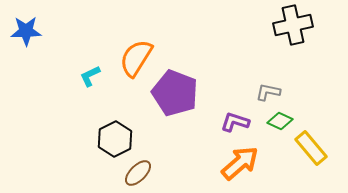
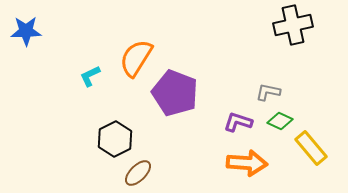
purple L-shape: moved 3 px right
orange arrow: moved 7 px right; rotated 45 degrees clockwise
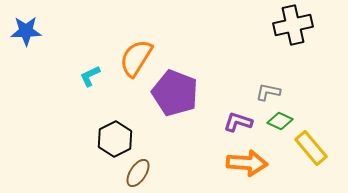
brown ellipse: rotated 12 degrees counterclockwise
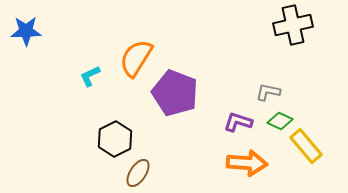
yellow rectangle: moved 5 px left, 2 px up
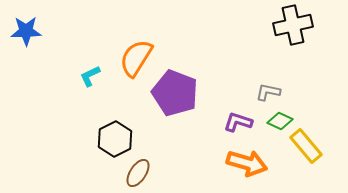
orange arrow: rotated 12 degrees clockwise
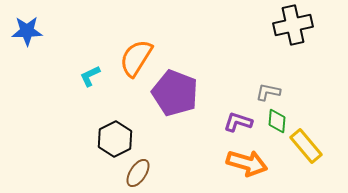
blue star: moved 1 px right
green diamond: moved 3 px left; rotated 70 degrees clockwise
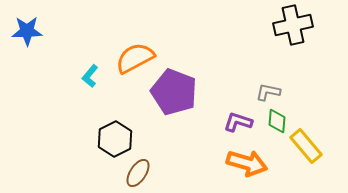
orange semicircle: moved 1 px left; rotated 30 degrees clockwise
cyan L-shape: rotated 25 degrees counterclockwise
purple pentagon: moved 1 px left, 1 px up
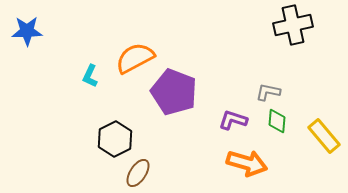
cyan L-shape: rotated 15 degrees counterclockwise
purple L-shape: moved 5 px left, 2 px up
yellow rectangle: moved 18 px right, 10 px up
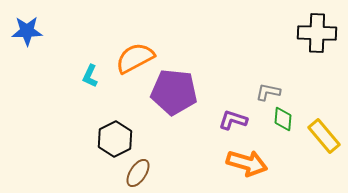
black cross: moved 24 px right, 8 px down; rotated 15 degrees clockwise
purple pentagon: rotated 15 degrees counterclockwise
green diamond: moved 6 px right, 2 px up
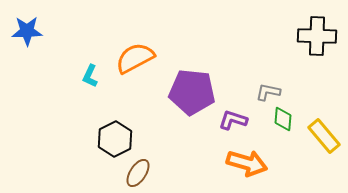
black cross: moved 3 px down
purple pentagon: moved 18 px right
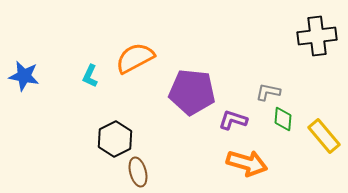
blue star: moved 3 px left, 45 px down; rotated 12 degrees clockwise
black cross: rotated 9 degrees counterclockwise
brown ellipse: moved 1 px up; rotated 48 degrees counterclockwise
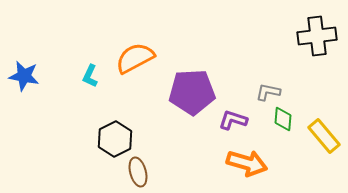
purple pentagon: rotated 9 degrees counterclockwise
